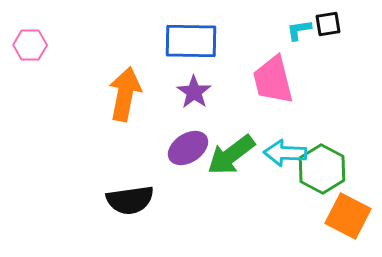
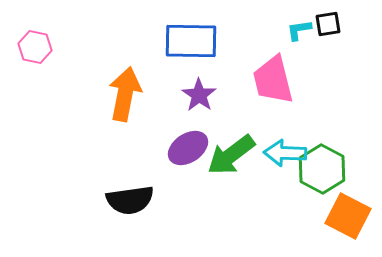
pink hexagon: moved 5 px right, 2 px down; rotated 12 degrees clockwise
purple star: moved 5 px right, 3 px down
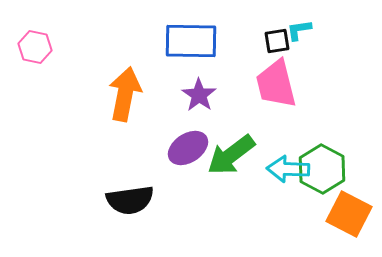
black square: moved 51 px left, 17 px down
pink trapezoid: moved 3 px right, 4 px down
cyan arrow: moved 3 px right, 16 px down
orange square: moved 1 px right, 2 px up
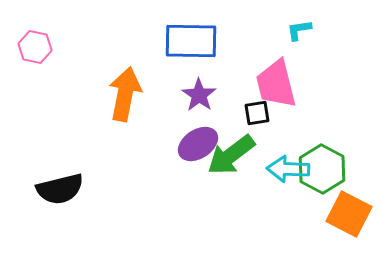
black square: moved 20 px left, 72 px down
purple ellipse: moved 10 px right, 4 px up
black semicircle: moved 70 px left, 11 px up; rotated 6 degrees counterclockwise
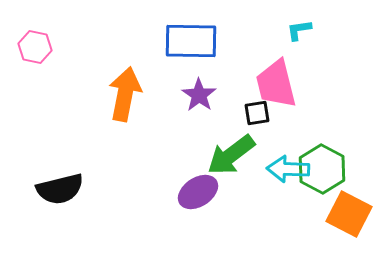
purple ellipse: moved 48 px down
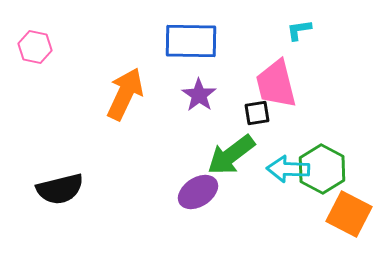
orange arrow: rotated 14 degrees clockwise
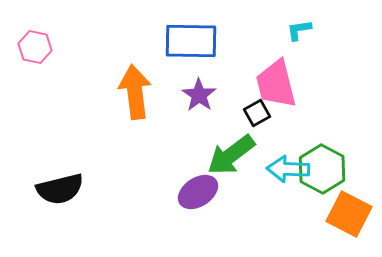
orange arrow: moved 10 px right, 2 px up; rotated 32 degrees counterclockwise
black square: rotated 20 degrees counterclockwise
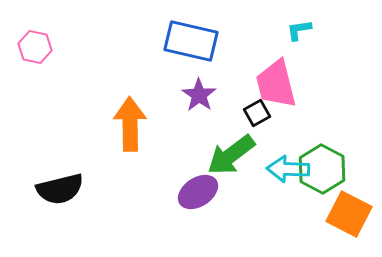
blue rectangle: rotated 12 degrees clockwise
orange arrow: moved 5 px left, 32 px down; rotated 6 degrees clockwise
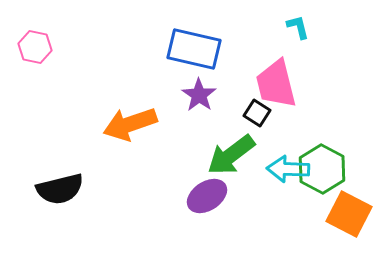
cyan L-shape: moved 1 px left, 3 px up; rotated 84 degrees clockwise
blue rectangle: moved 3 px right, 8 px down
black square: rotated 28 degrees counterclockwise
orange arrow: rotated 108 degrees counterclockwise
purple ellipse: moved 9 px right, 4 px down
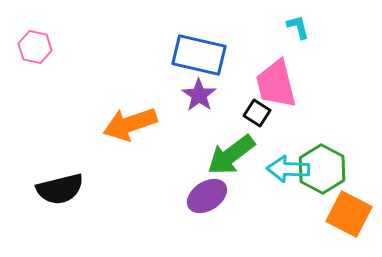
blue rectangle: moved 5 px right, 6 px down
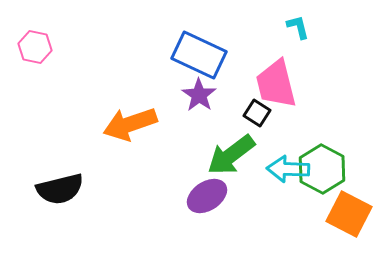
blue rectangle: rotated 12 degrees clockwise
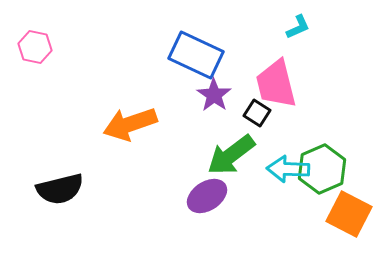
cyan L-shape: rotated 80 degrees clockwise
blue rectangle: moved 3 px left
purple star: moved 15 px right
green hexagon: rotated 9 degrees clockwise
